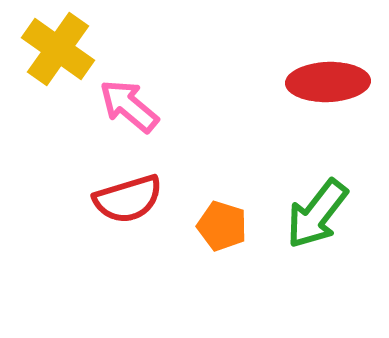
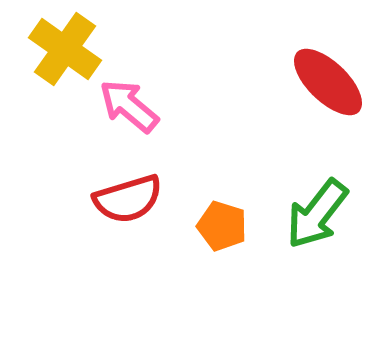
yellow cross: moved 7 px right
red ellipse: rotated 46 degrees clockwise
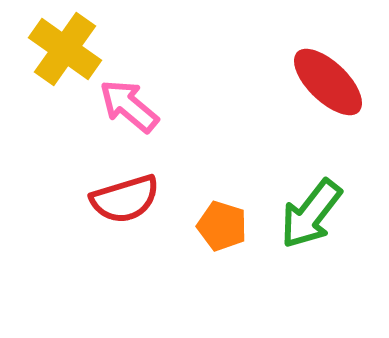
red semicircle: moved 3 px left
green arrow: moved 6 px left
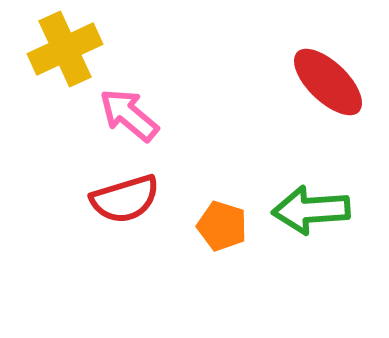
yellow cross: rotated 30 degrees clockwise
pink arrow: moved 9 px down
green arrow: moved 4 px up; rotated 48 degrees clockwise
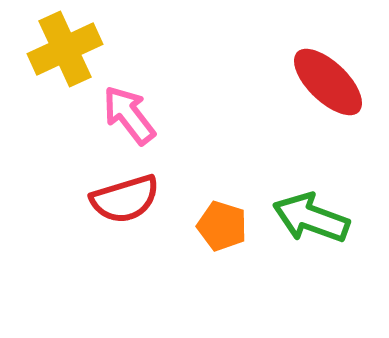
pink arrow: rotated 12 degrees clockwise
green arrow: moved 8 px down; rotated 24 degrees clockwise
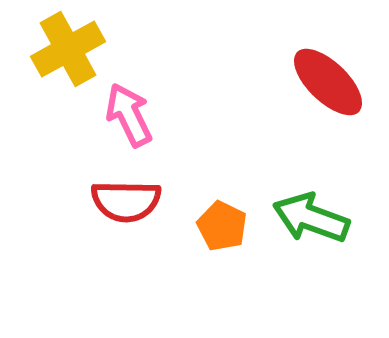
yellow cross: moved 3 px right; rotated 4 degrees counterclockwise
pink arrow: rotated 12 degrees clockwise
red semicircle: moved 1 px right, 2 px down; rotated 18 degrees clockwise
orange pentagon: rotated 9 degrees clockwise
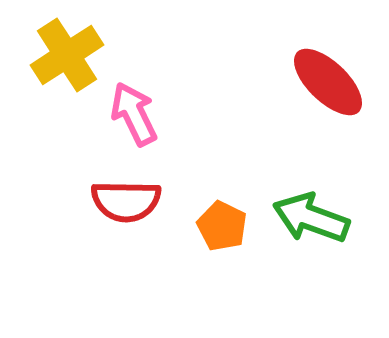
yellow cross: moved 1 px left, 6 px down; rotated 4 degrees counterclockwise
pink arrow: moved 5 px right, 1 px up
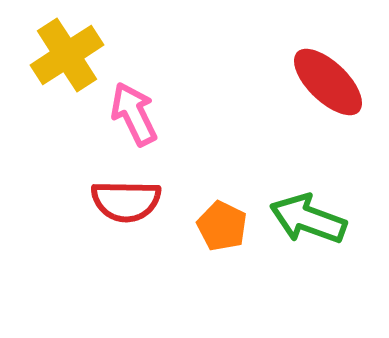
green arrow: moved 3 px left, 1 px down
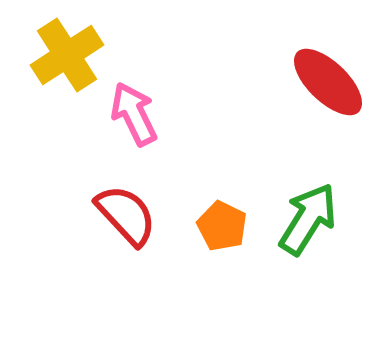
red semicircle: moved 14 px down; rotated 134 degrees counterclockwise
green arrow: rotated 102 degrees clockwise
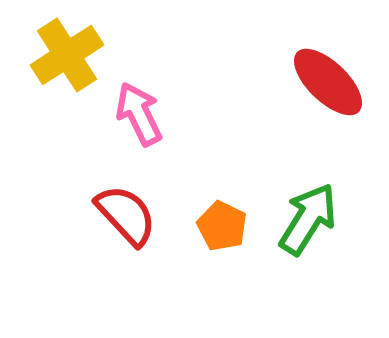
pink arrow: moved 5 px right
